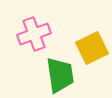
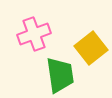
yellow square: moved 1 px left; rotated 12 degrees counterclockwise
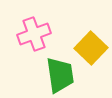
yellow square: rotated 8 degrees counterclockwise
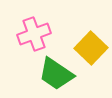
green trapezoid: moved 4 px left, 1 px up; rotated 132 degrees clockwise
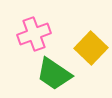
green trapezoid: moved 2 px left
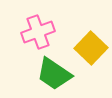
pink cross: moved 4 px right, 2 px up
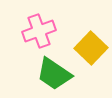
pink cross: moved 1 px right, 1 px up
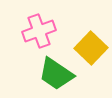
green trapezoid: moved 2 px right
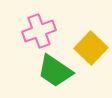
green trapezoid: moved 1 px left, 3 px up
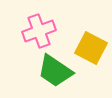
yellow square: rotated 16 degrees counterclockwise
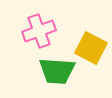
green trapezoid: moved 2 px right; rotated 30 degrees counterclockwise
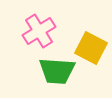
pink cross: rotated 12 degrees counterclockwise
